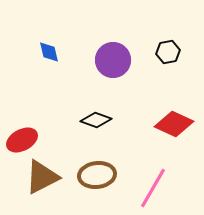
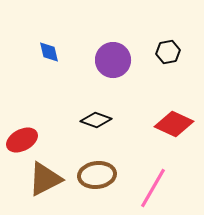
brown triangle: moved 3 px right, 2 px down
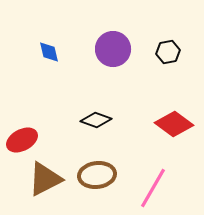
purple circle: moved 11 px up
red diamond: rotated 12 degrees clockwise
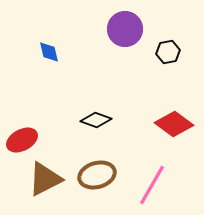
purple circle: moved 12 px right, 20 px up
brown ellipse: rotated 9 degrees counterclockwise
pink line: moved 1 px left, 3 px up
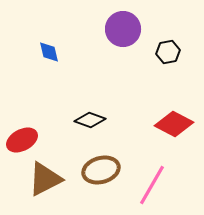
purple circle: moved 2 px left
black diamond: moved 6 px left
red diamond: rotated 9 degrees counterclockwise
brown ellipse: moved 4 px right, 5 px up
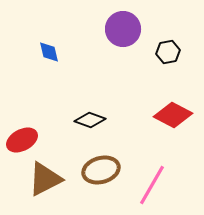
red diamond: moved 1 px left, 9 px up
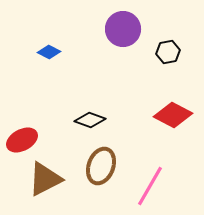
blue diamond: rotated 50 degrees counterclockwise
brown ellipse: moved 4 px up; rotated 54 degrees counterclockwise
pink line: moved 2 px left, 1 px down
